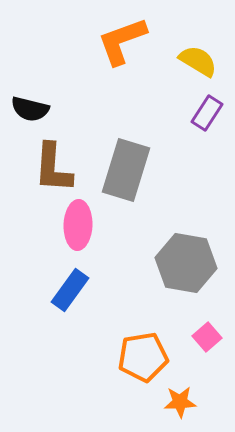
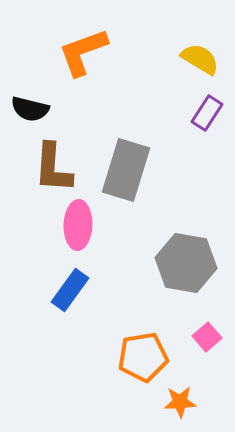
orange L-shape: moved 39 px left, 11 px down
yellow semicircle: moved 2 px right, 2 px up
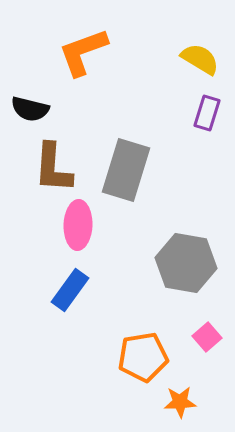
purple rectangle: rotated 16 degrees counterclockwise
